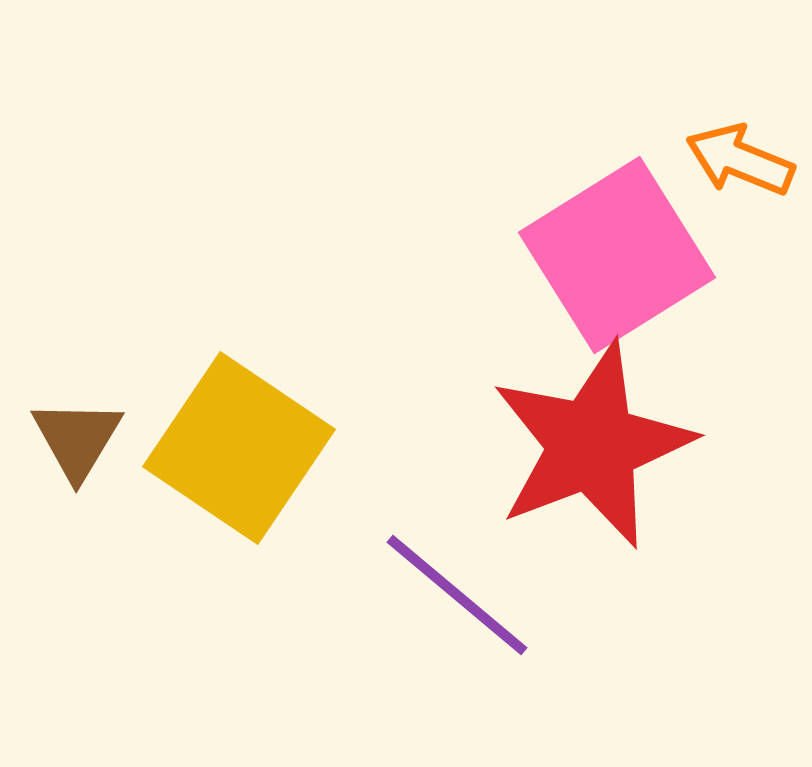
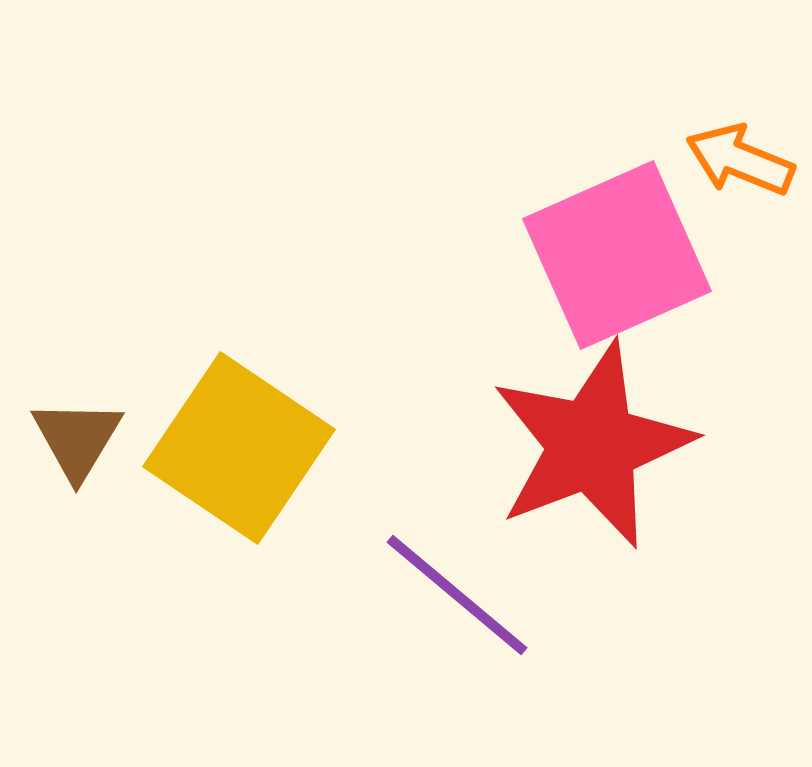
pink square: rotated 8 degrees clockwise
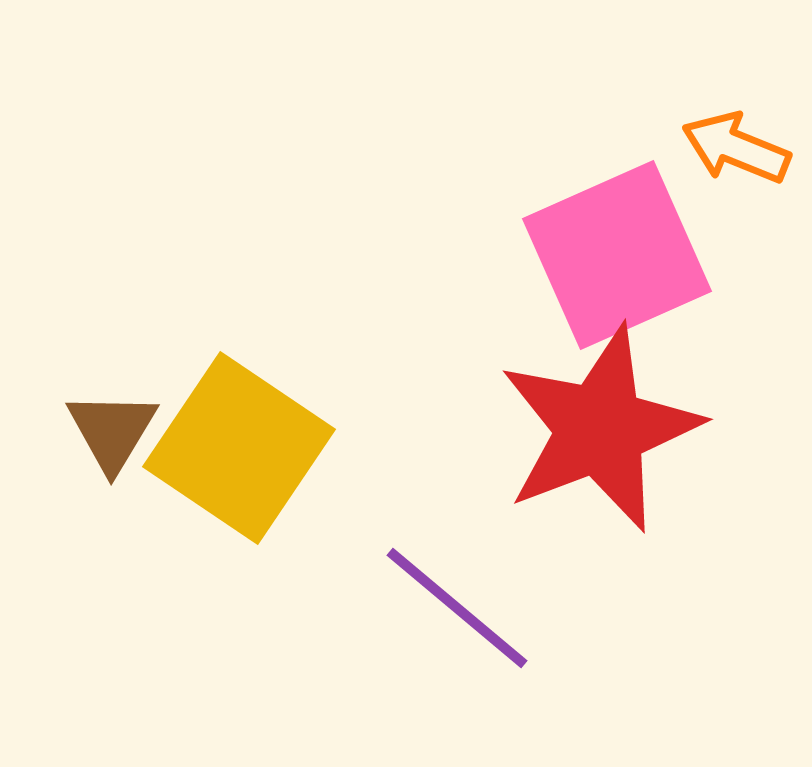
orange arrow: moved 4 px left, 12 px up
brown triangle: moved 35 px right, 8 px up
red star: moved 8 px right, 16 px up
purple line: moved 13 px down
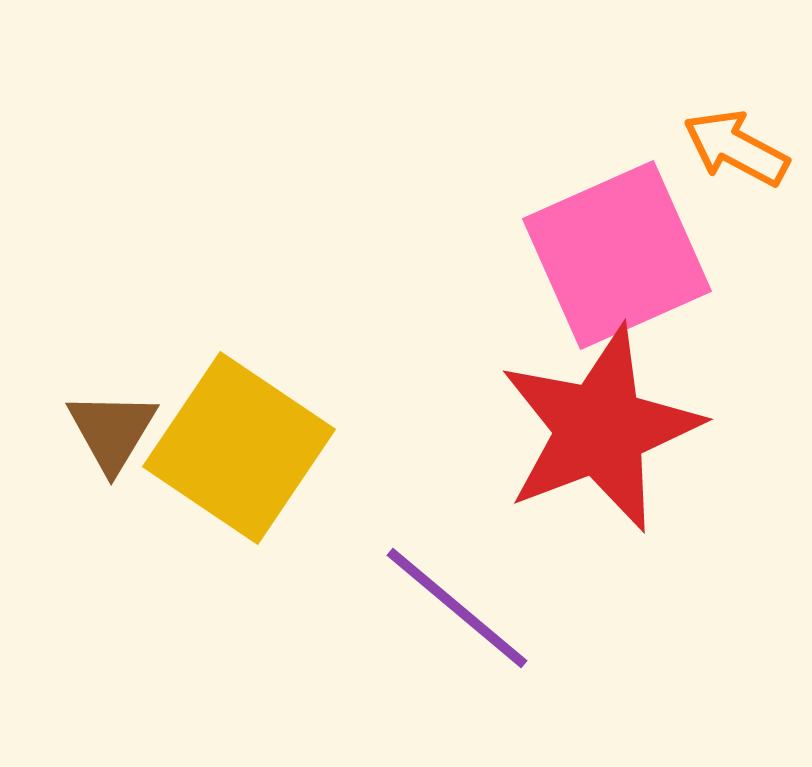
orange arrow: rotated 6 degrees clockwise
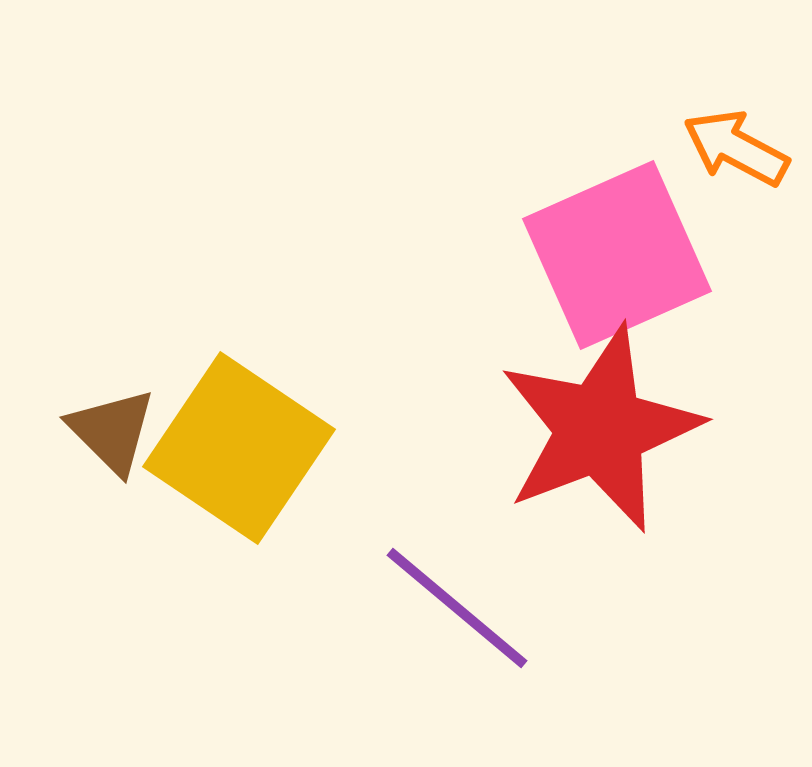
brown triangle: rotated 16 degrees counterclockwise
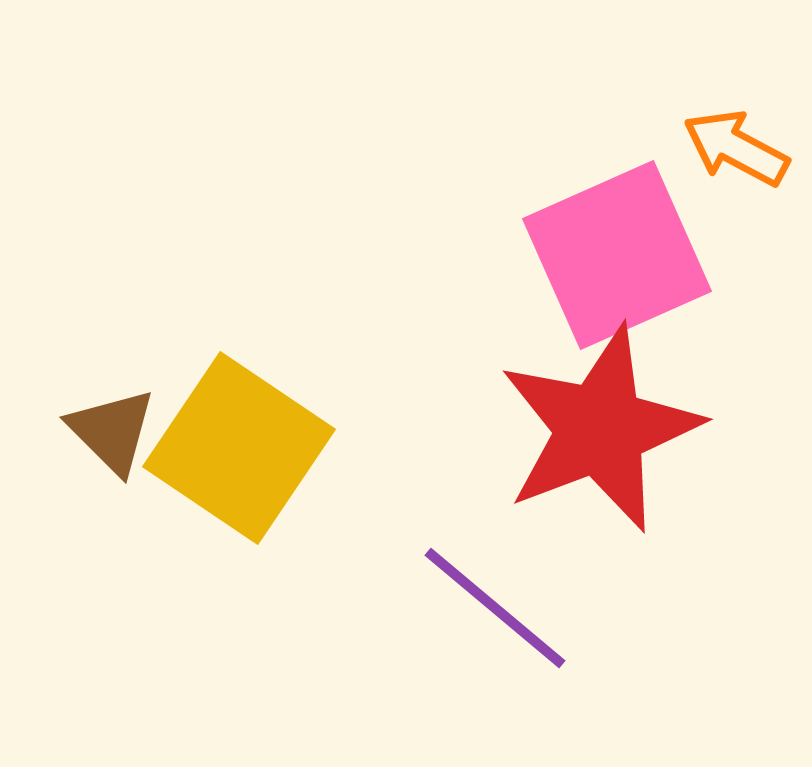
purple line: moved 38 px right
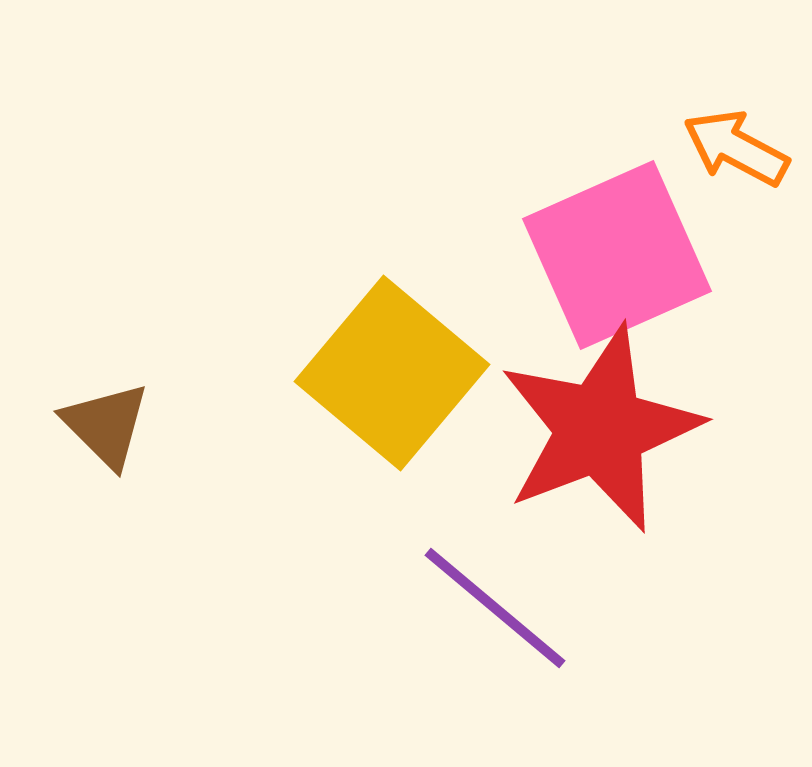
brown triangle: moved 6 px left, 6 px up
yellow square: moved 153 px right, 75 px up; rotated 6 degrees clockwise
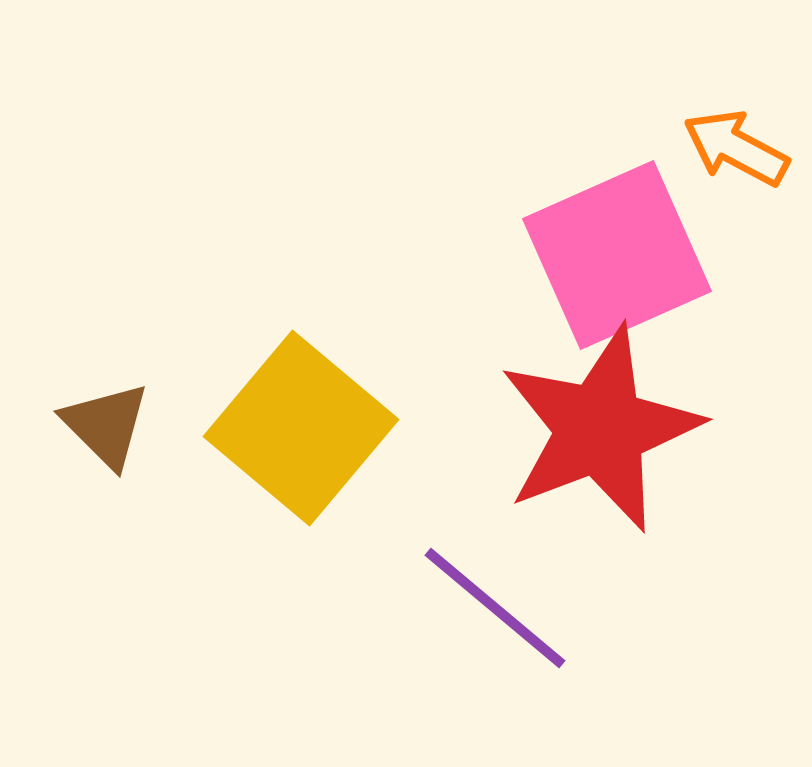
yellow square: moved 91 px left, 55 px down
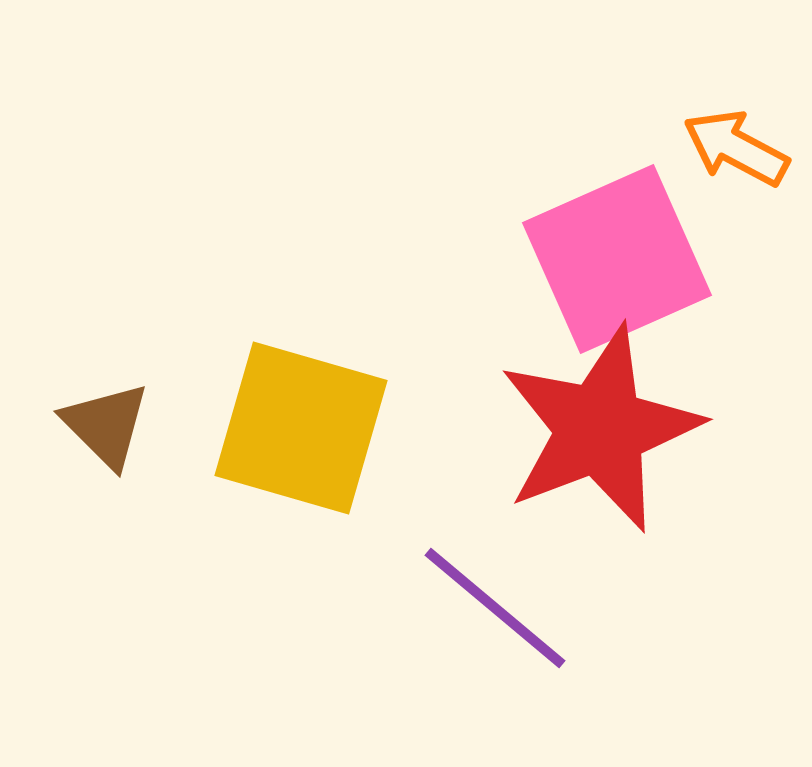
pink square: moved 4 px down
yellow square: rotated 24 degrees counterclockwise
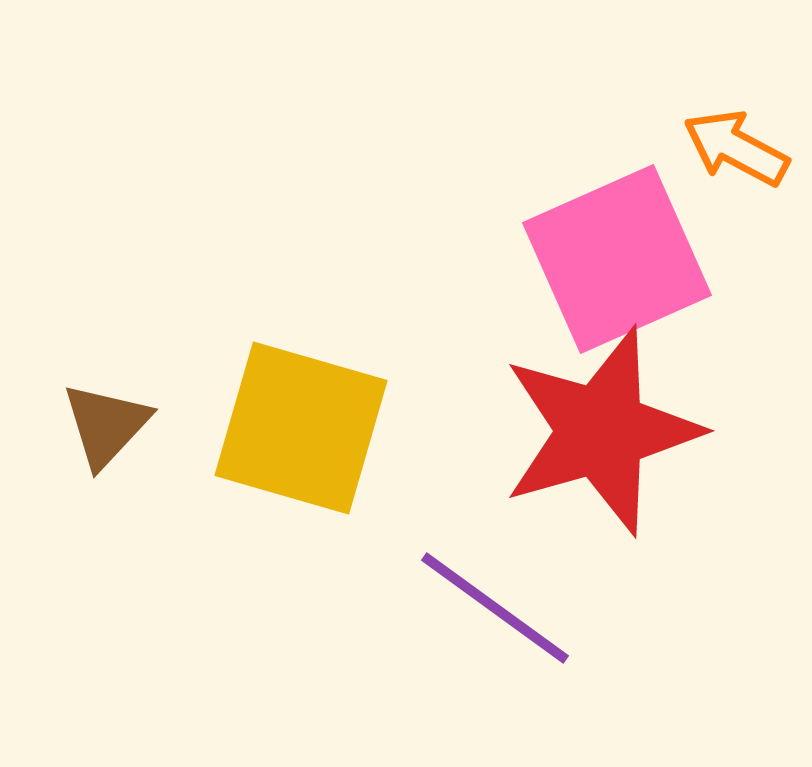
brown triangle: rotated 28 degrees clockwise
red star: moved 1 px right, 2 px down; rotated 5 degrees clockwise
purple line: rotated 4 degrees counterclockwise
